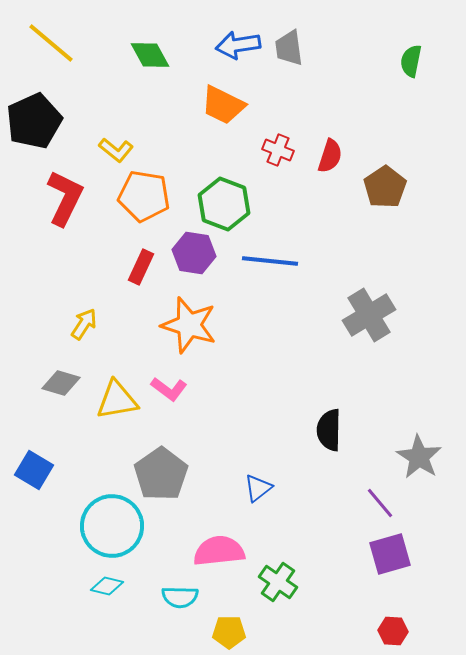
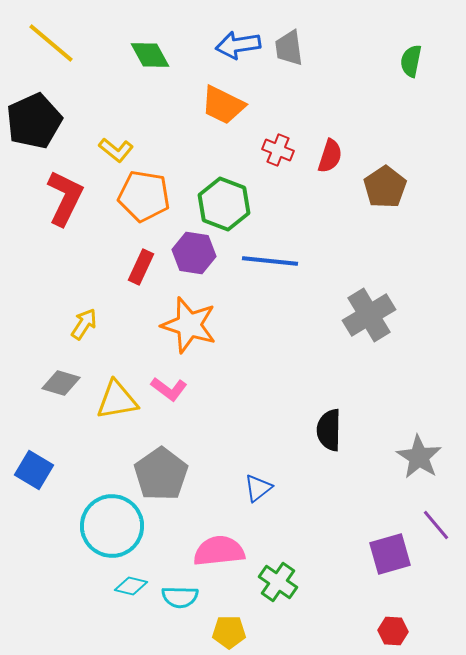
purple line: moved 56 px right, 22 px down
cyan diamond: moved 24 px right
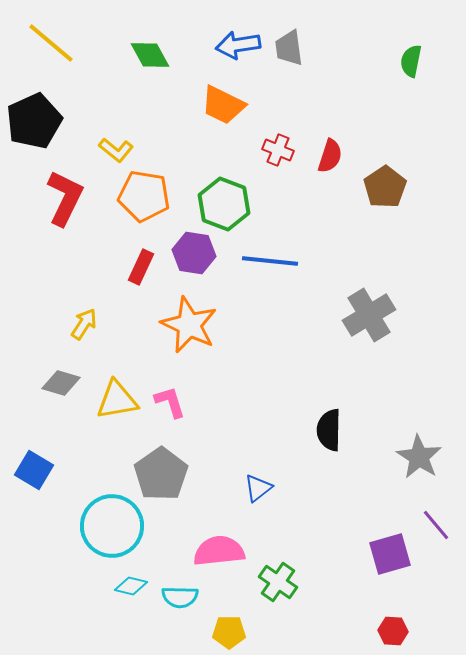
orange star: rotated 8 degrees clockwise
pink L-shape: moved 1 px right, 13 px down; rotated 144 degrees counterclockwise
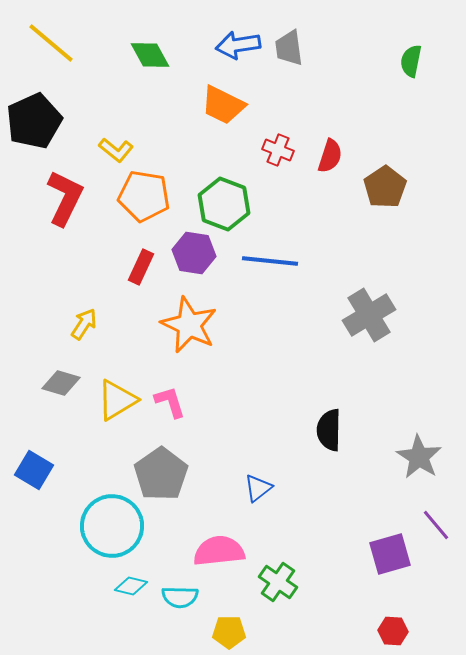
yellow triangle: rotated 21 degrees counterclockwise
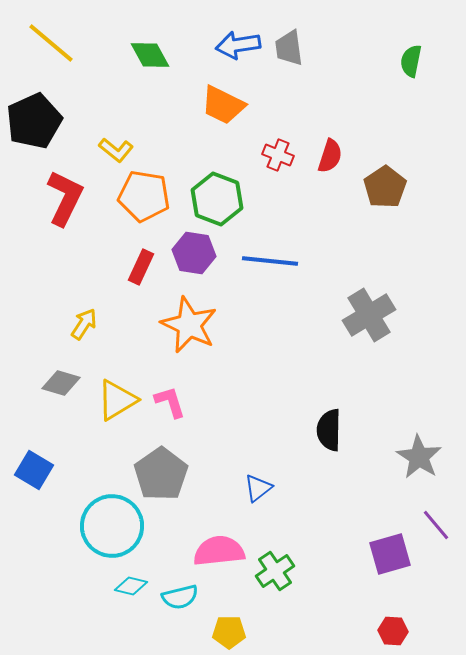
red cross: moved 5 px down
green hexagon: moved 7 px left, 5 px up
green cross: moved 3 px left, 11 px up; rotated 21 degrees clockwise
cyan semicircle: rotated 15 degrees counterclockwise
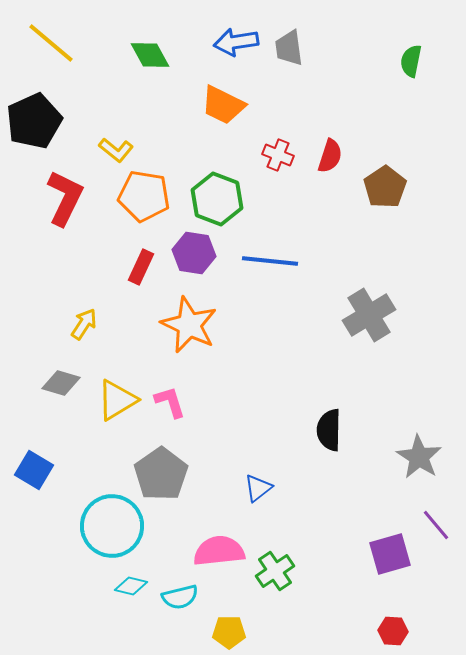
blue arrow: moved 2 px left, 3 px up
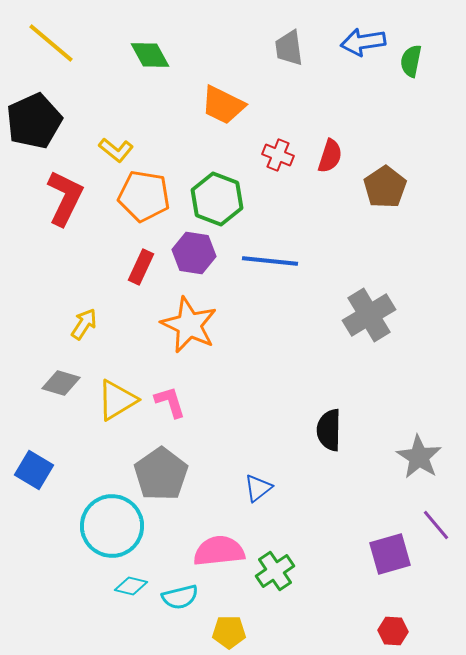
blue arrow: moved 127 px right
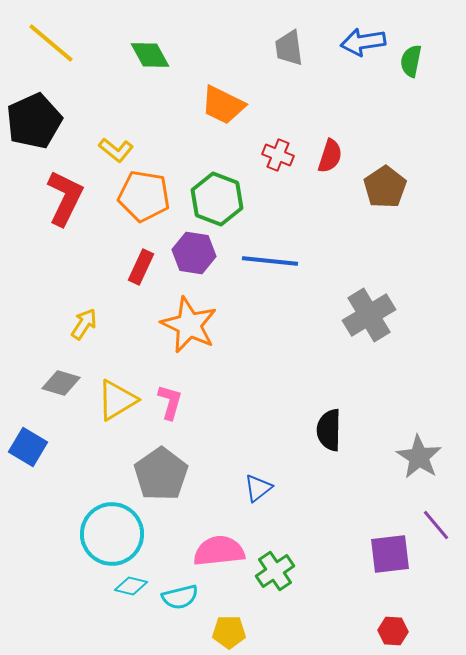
pink L-shape: rotated 33 degrees clockwise
blue square: moved 6 px left, 23 px up
cyan circle: moved 8 px down
purple square: rotated 9 degrees clockwise
